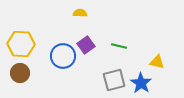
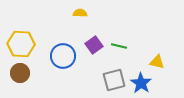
purple square: moved 8 px right
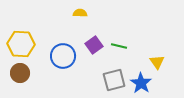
yellow triangle: rotated 42 degrees clockwise
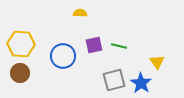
purple square: rotated 24 degrees clockwise
